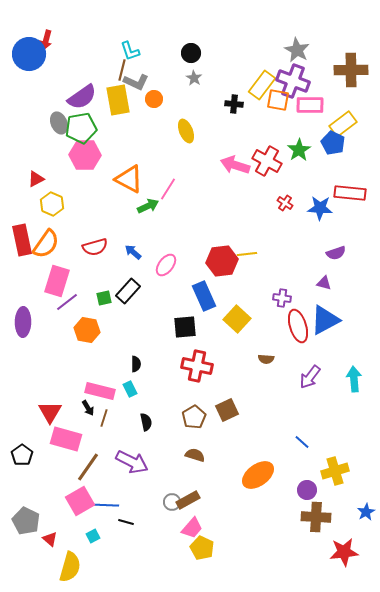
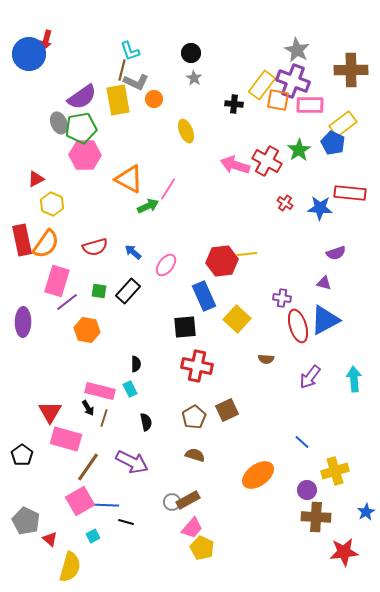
green square at (104, 298): moved 5 px left, 7 px up; rotated 21 degrees clockwise
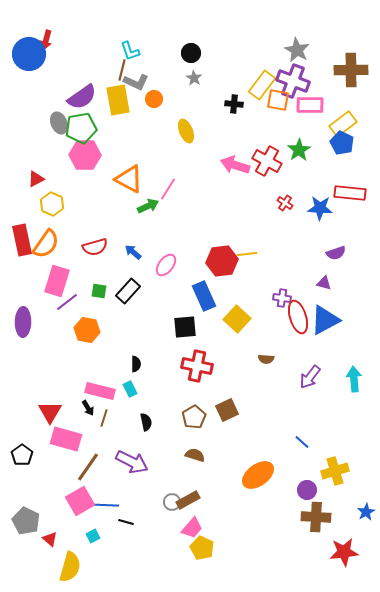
blue pentagon at (333, 143): moved 9 px right
red ellipse at (298, 326): moved 9 px up
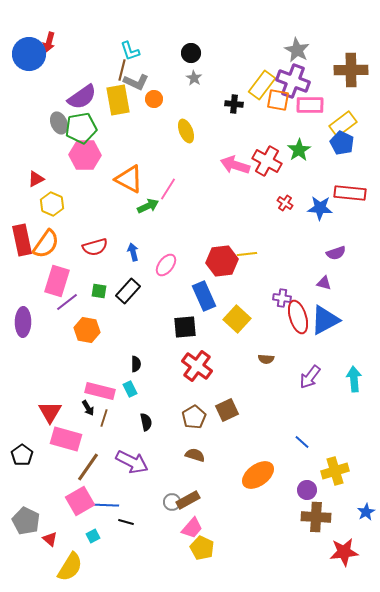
red arrow at (46, 40): moved 3 px right, 2 px down
blue arrow at (133, 252): rotated 36 degrees clockwise
red cross at (197, 366): rotated 24 degrees clockwise
yellow semicircle at (70, 567): rotated 16 degrees clockwise
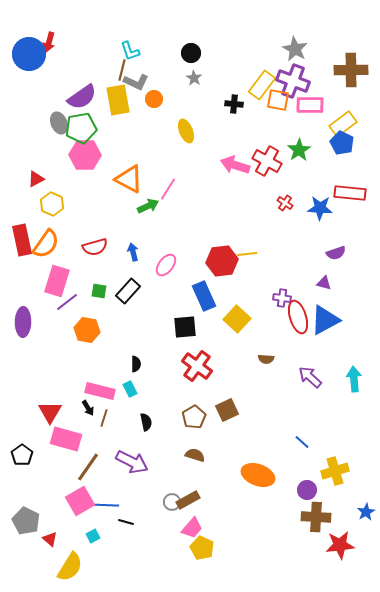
gray star at (297, 50): moved 2 px left, 1 px up
purple arrow at (310, 377): rotated 95 degrees clockwise
orange ellipse at (258, 475): rotated 56 degrees clockwise
red star at (344, 552): moved 4 px left, 7 px up
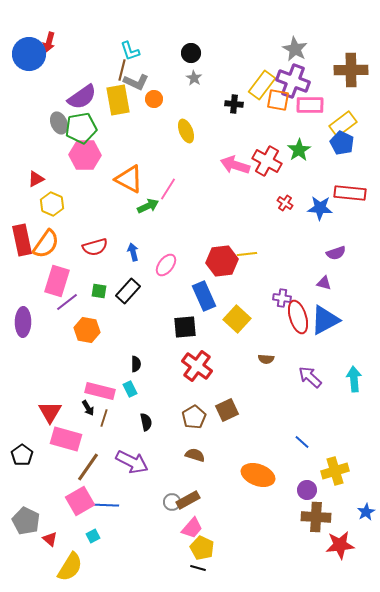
black line at (126, 522): moved 72 px right, 46 px down
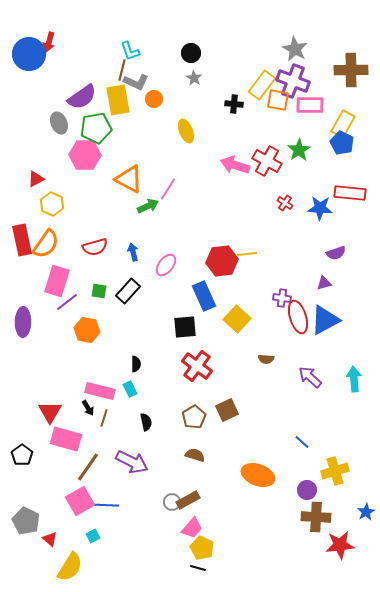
yellow rectangle at (343, 124): rotated 24 degrees counterclockwise
green pentagon at (81, 128): moved 15 px right
purple triangle at (324, 283): rotated 28 degrees counterclockwise
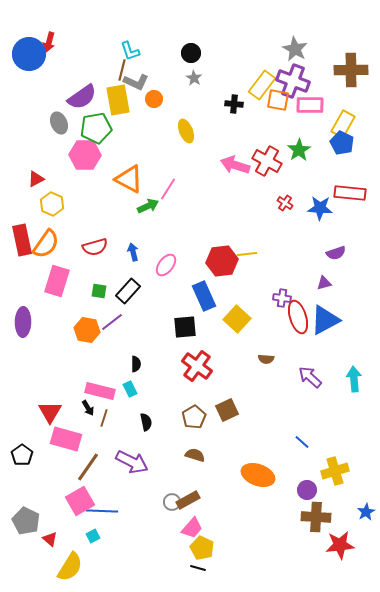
purple line at (67, 302): moved 45 px right, 20 px down
blue line at (103, 505): moved 1 px left, 6 px down
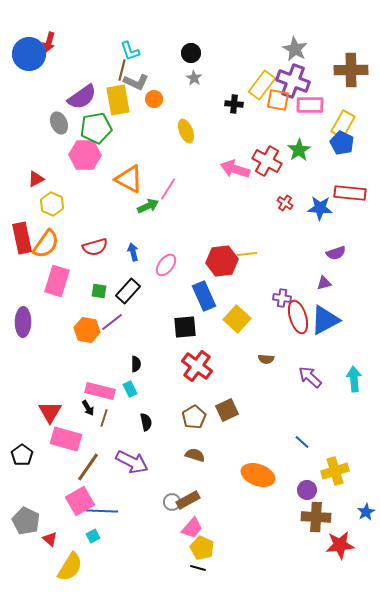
pink arrow at (235, 165): moved 4 px down
red rectangle at (22, 240): moved 2 px up
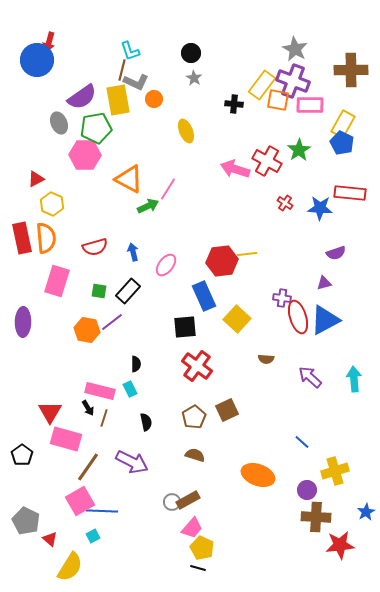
blue circle at (29, 54): moved 8 px right, 6 px down
orange semicircle at (46, 244): moved 6 px up; rotated 40 degrees counterclockwise
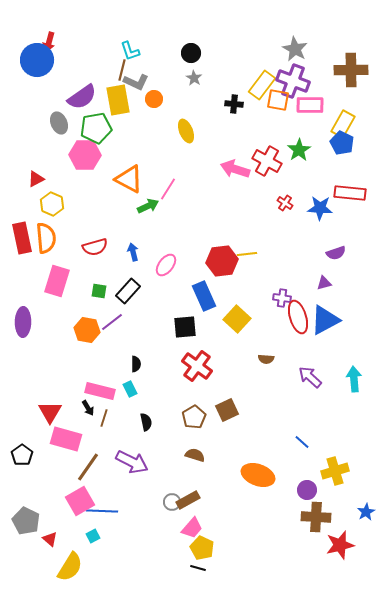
red star at (340, 545): rotated 8 degrees counterclockwise
